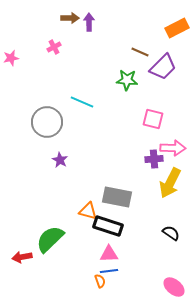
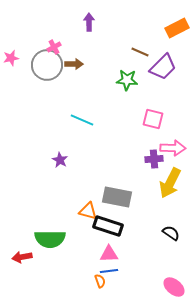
brown arrow: moved 4 px right, 46 px down
cyan line: moved 18 px down
gray circle: moved 57 px up
green semicircle: rotated 136 degrees counterclockwise
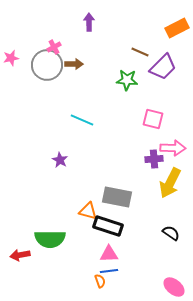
red arrow: moved 2 px left, 2 px up
